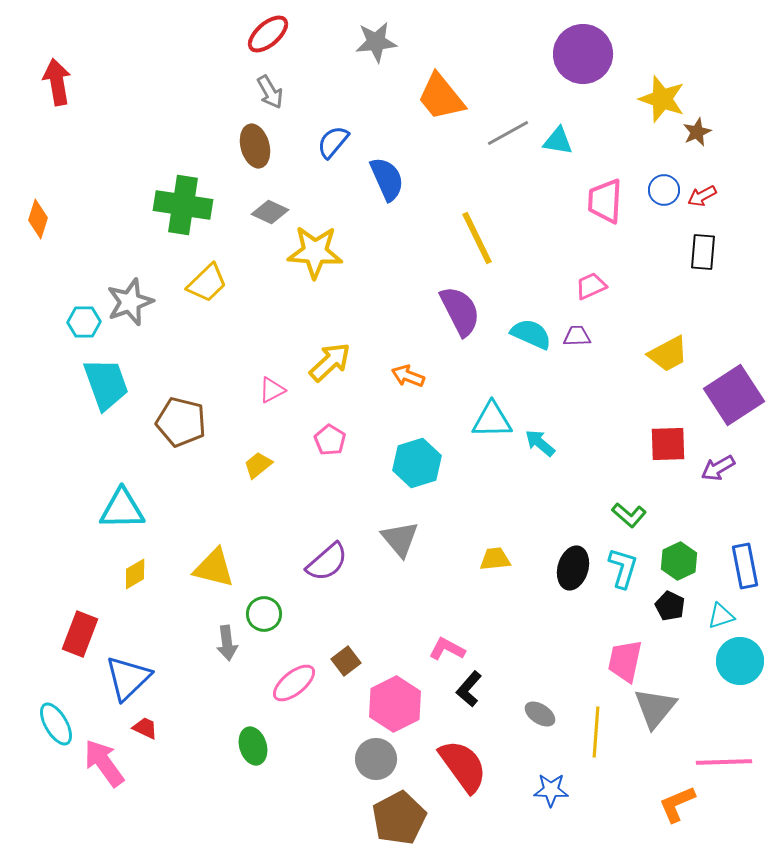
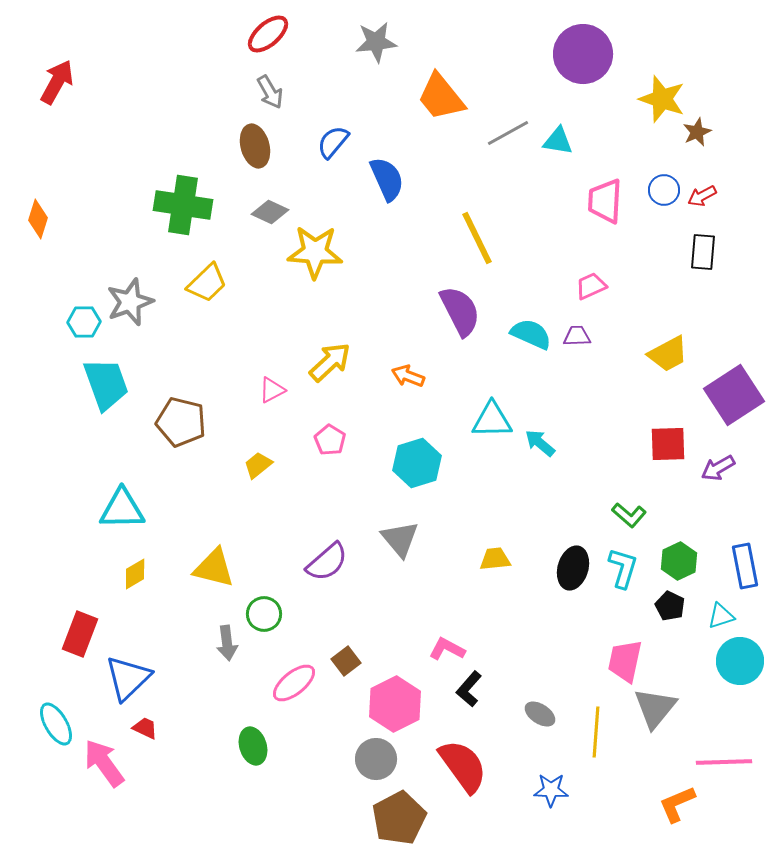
red arrow at (57, 82): rotated 39 degrees clockwise
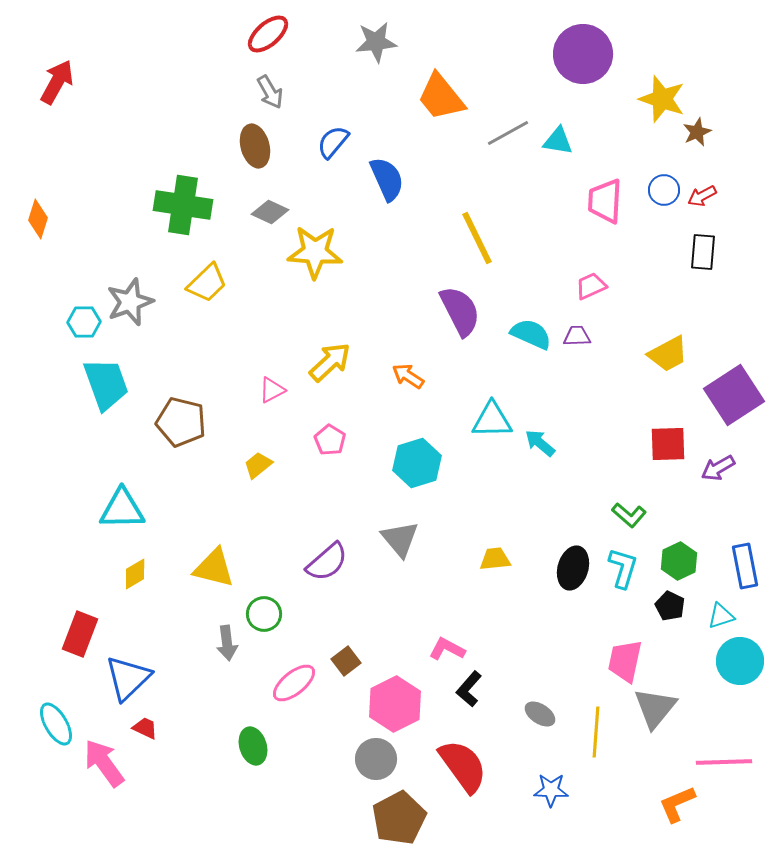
orange arrow at (408, 376): rotated 12 degrees clockwise
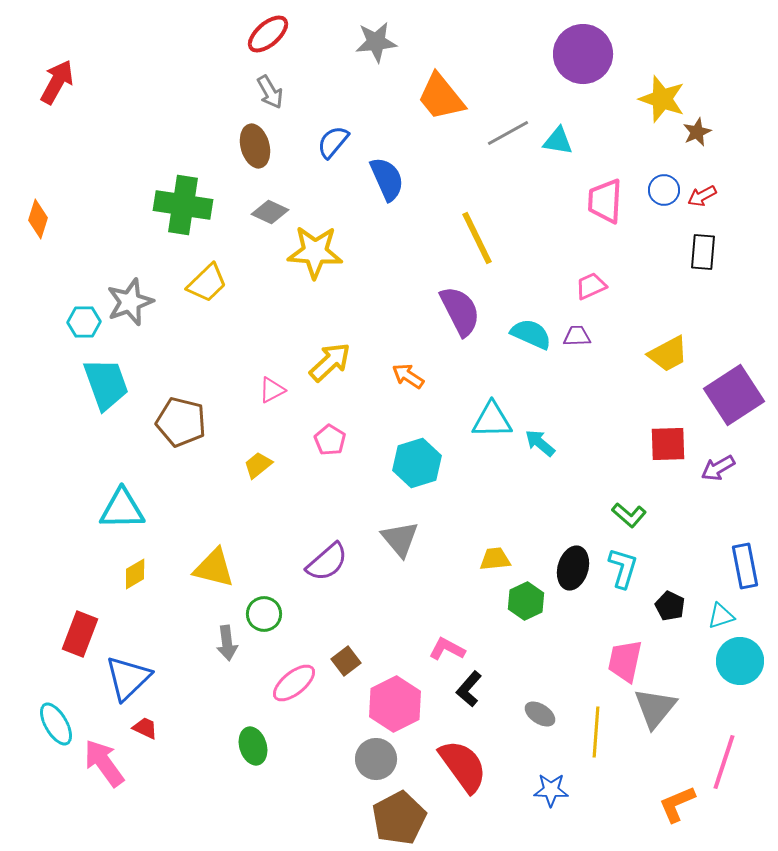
green hexagon at (679, 561): moved 153 px left, 40 px down
pink line at (724, 762): rotated 70 degrees counterclockwise
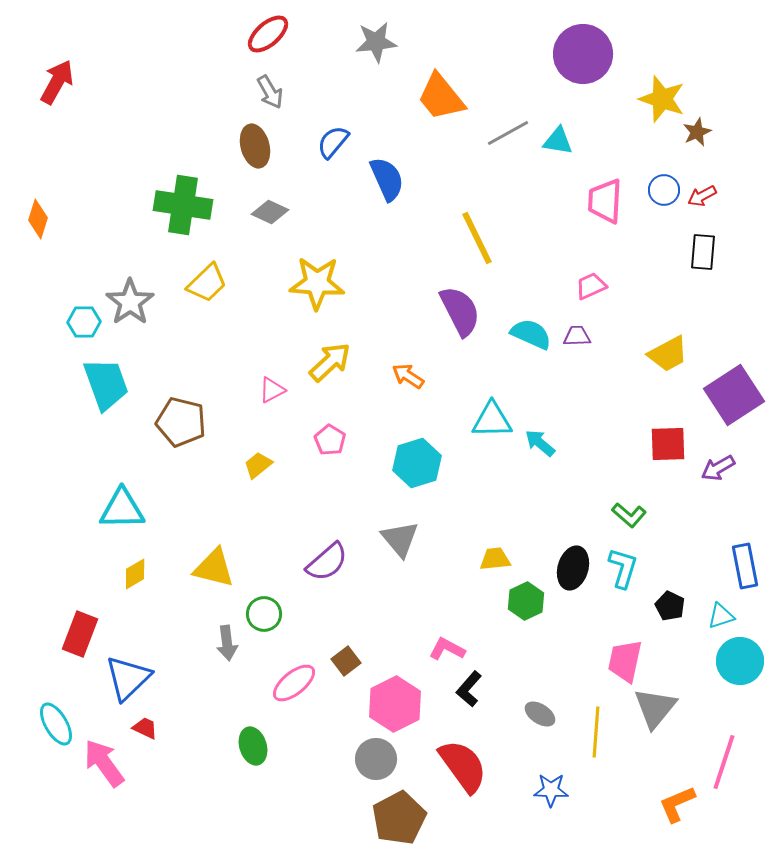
yellow star at (315, 252): moved 2 px right, 31 px down
gray star at (130, 302): rotated 15 degrees counterclockwise
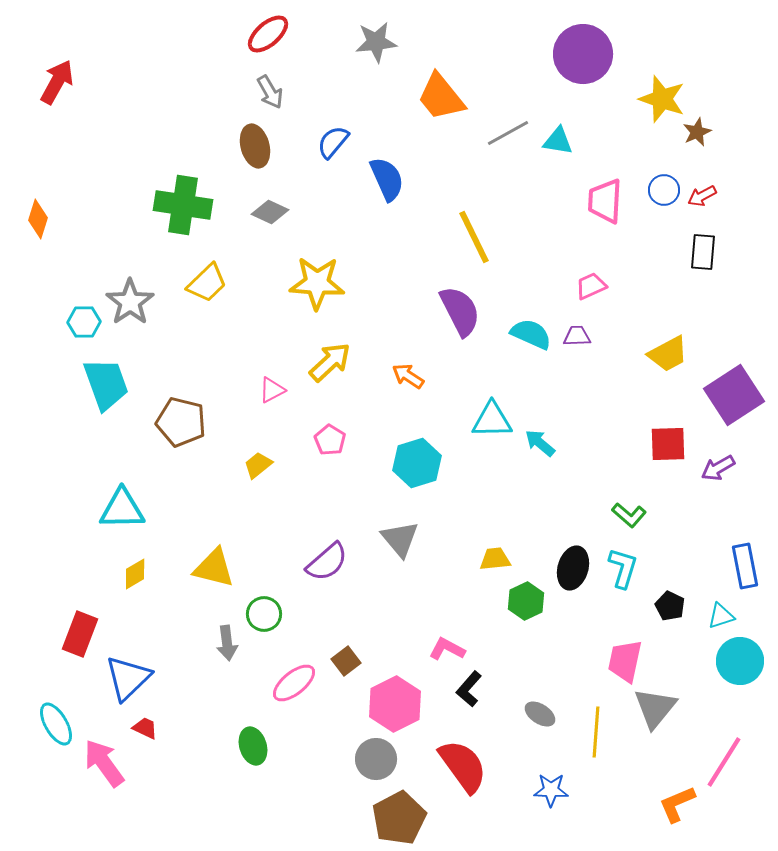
yellow line at (477, 238): moved 3 px left, 1 px up
pink line at (724, 762): rotated 14 degrees clockwise
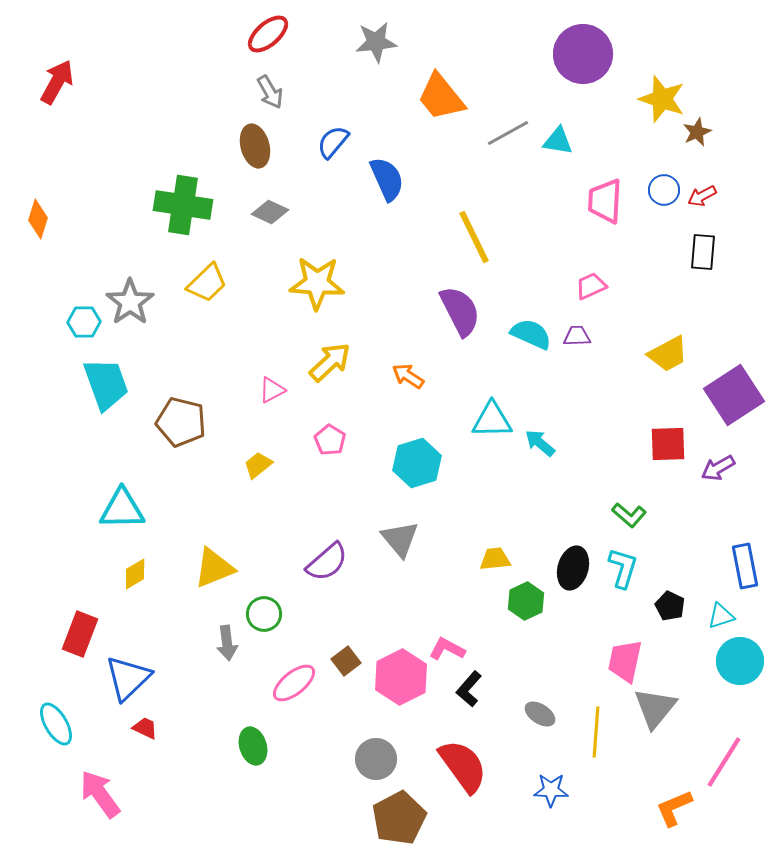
yellow triangle at (214, 568): rotated 36 degrees counterclockwise
pink hexagon at (395, 704): moved 6 px right, 27 px up
pink arrow at (104, 763): moved 4 px left, 31 px down
orange L-shape at (677, 804): moved 3 px left, 4 px down
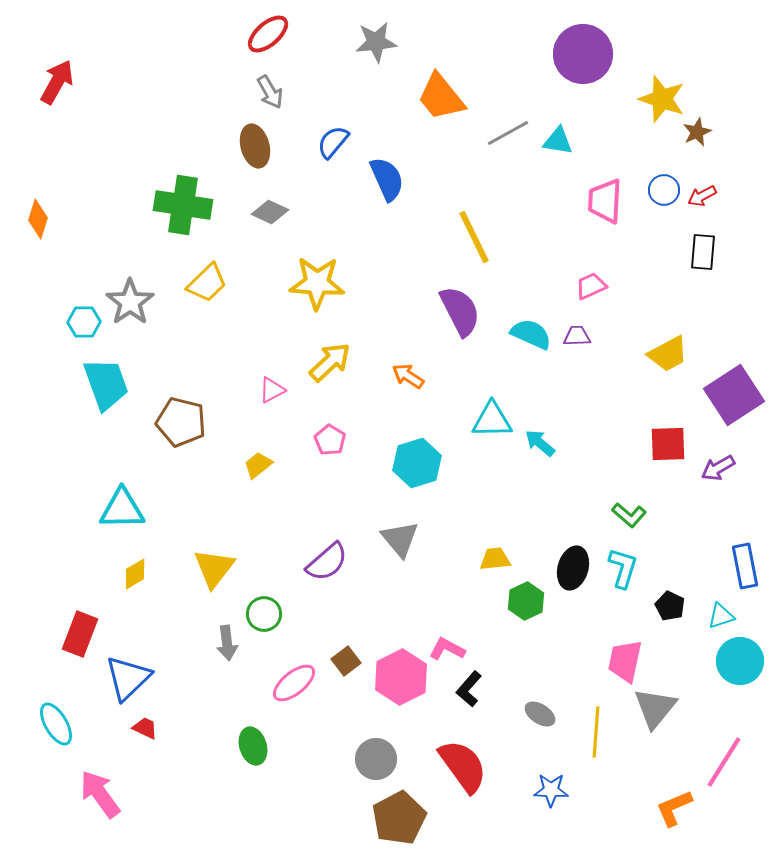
yellow triangle at (214, 568): rotated 30 degrees counterclockwise
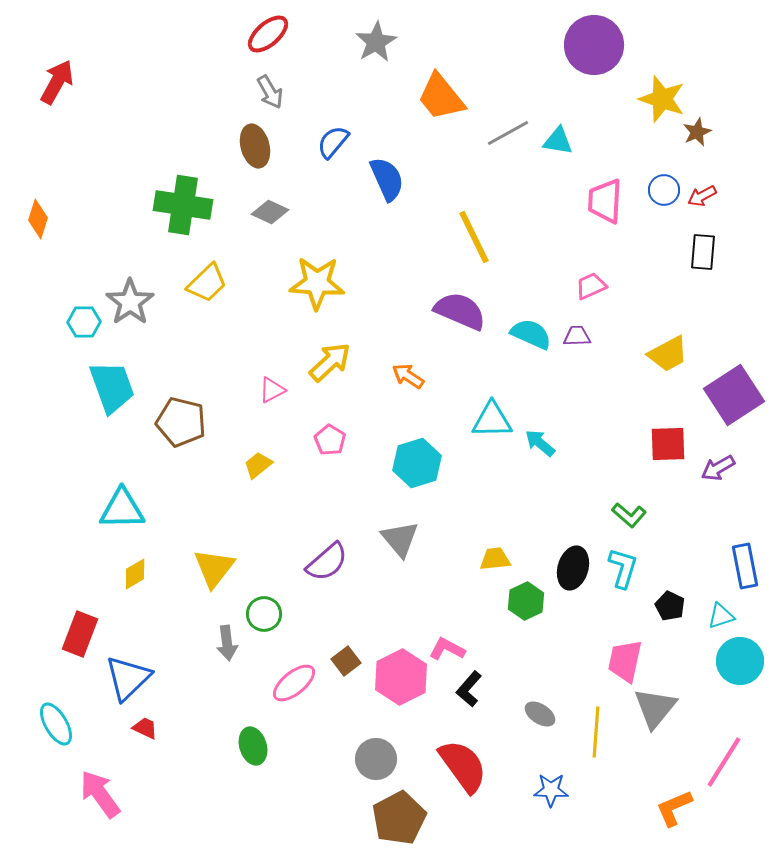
gray star at (376, 42): rotated 24 degrees counterclockwise
purple circle at (583, 54): moved 11 px right, 9 px up
purple semicircle at (460, 311): rotated 40 degrees counterclockwise
cyan trapezoid at (106, 384): moved 6 px right, 3 px down
